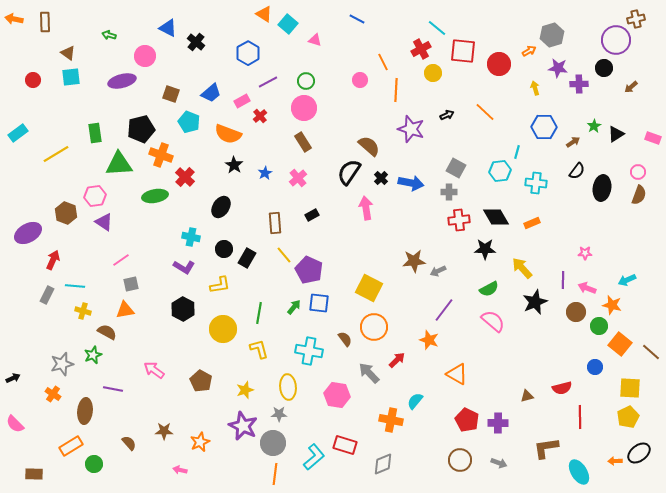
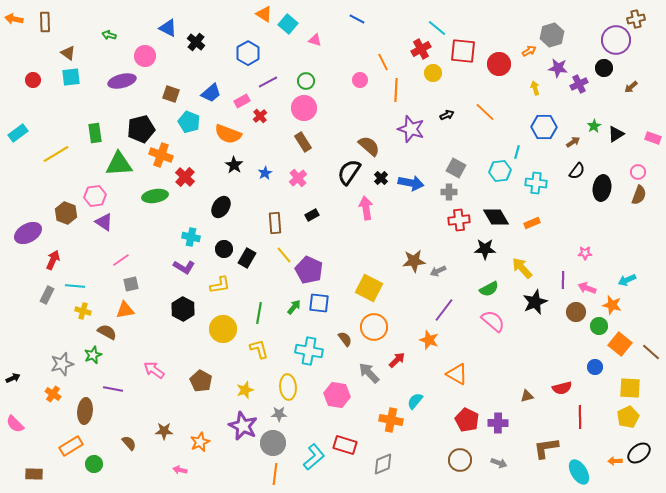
purple cross at (579, 84): rotated 24 degrees counterclockwise
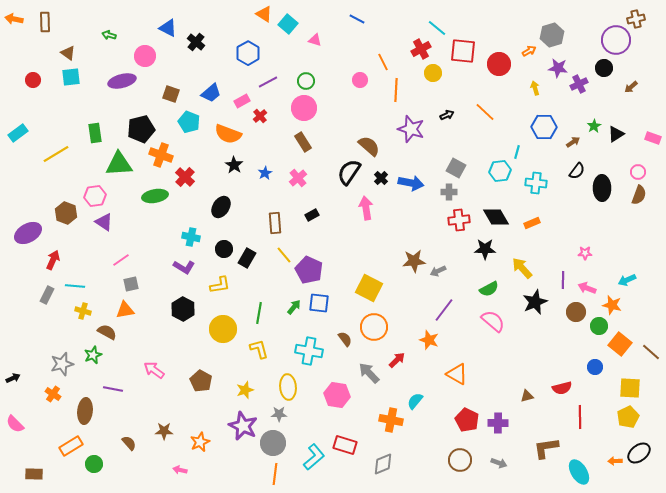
black ellipse at (602, 188): rotated 10 degrees counterclockwise
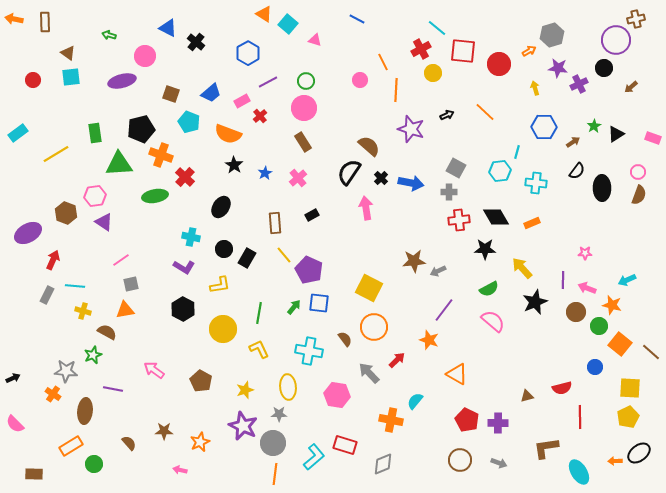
yellow L-shape at (259, 349): rotated 10 degrees counterclockwise
gray star at (62, 364): moved 4 px right, 7 px down; rotated 20 degrees clockwise
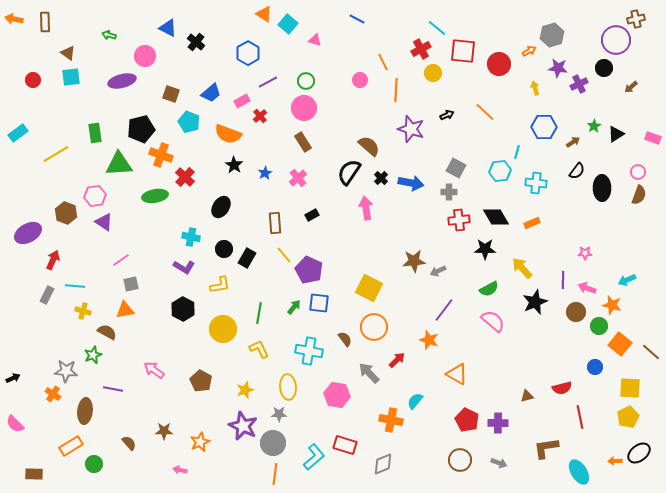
red line at (580, 417): rotated 10 degrees counterclockwise
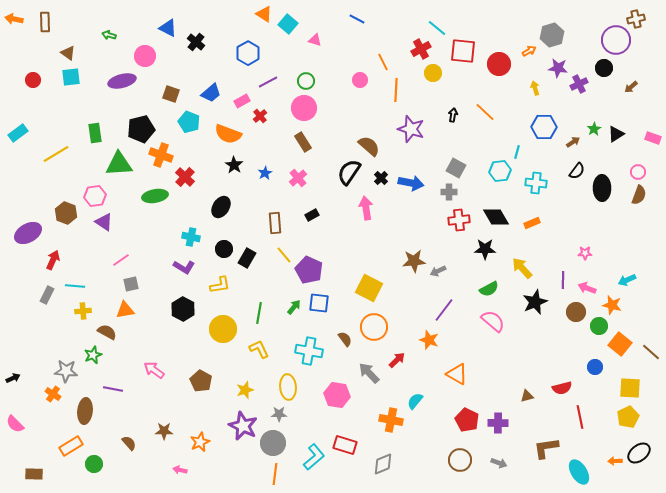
black arrow at (447, 115): moved 6 px right; rotated 56 degrees counterclockwise
green star at (594, 126): moved 3 px down
yellow cross at (83, 311): rotated 21 degrees counterclockwise
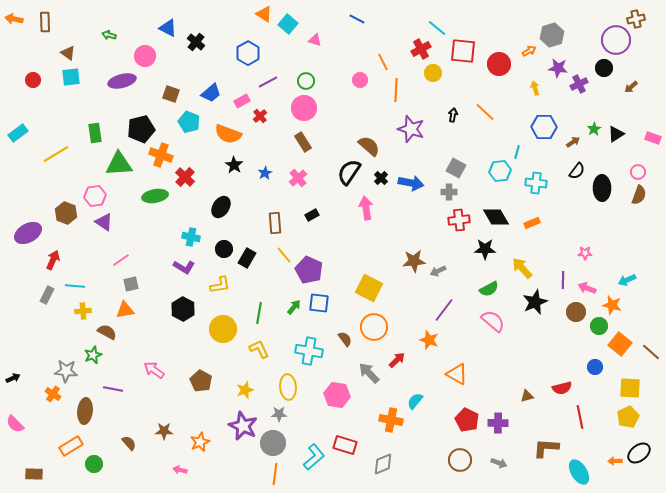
brown L-shape at (546, 448): rotated 12 degrees clockwise
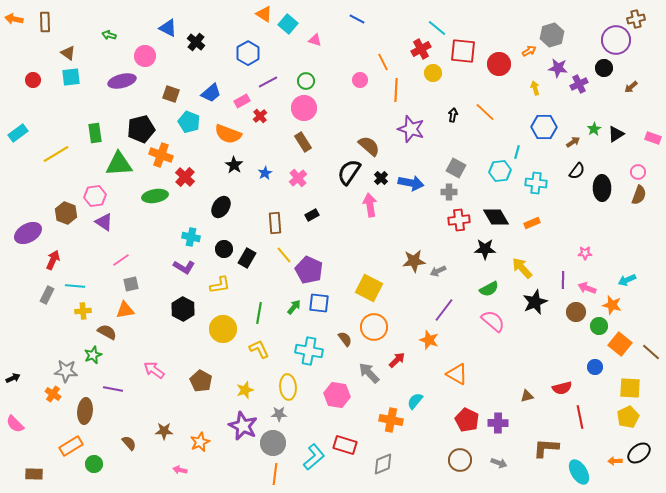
pink arrow at (366, 208): moved 4 px right, 3 px up
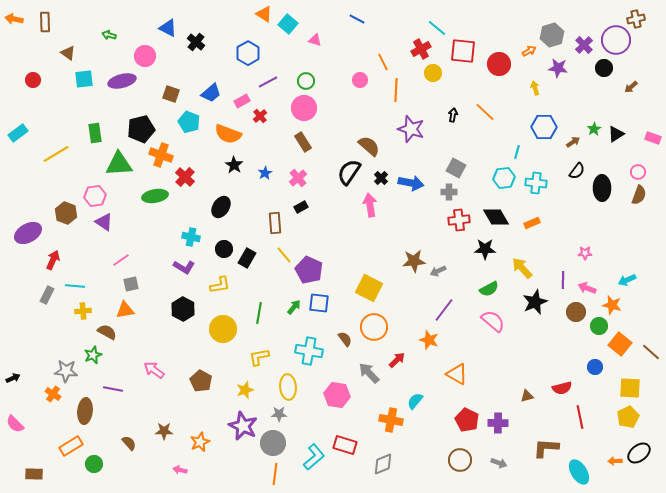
cyan square at (71, 77): moved 13 px right, 2 px down
purple cross at (579, 84): moved 5 px right, 39 px up; rotated 18 degrees counterclockwise
cyan hexagon at (500, 171): moved 4 px right, 7 px down
black rectangle at (312, 215): moved 11 px left, 8 px up
yellow L-shape at (259, 349): moved 8 px down; rotated 75 degrees counterclockwise
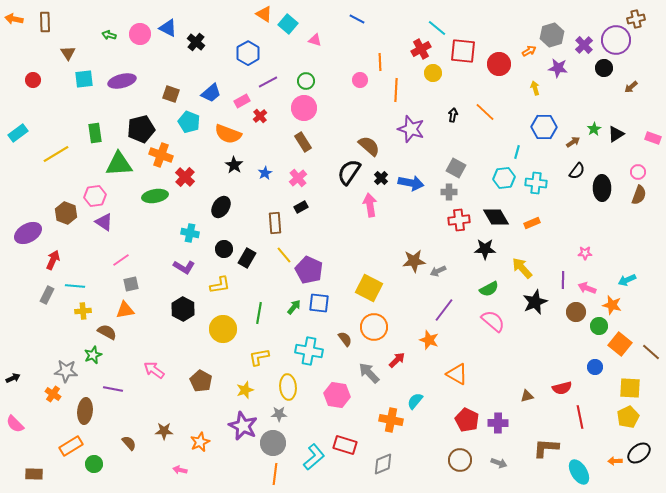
brown triangle at (68, 53): rotated 21 degrees clockwise
pink circle at (145, 56): moved 5 px left, 22 px up
orange line at (383, 62): moved 3 px left; rotated 24 degrees clockwise
cyan cross at (191, 237): moved 1 px left, 4 px up
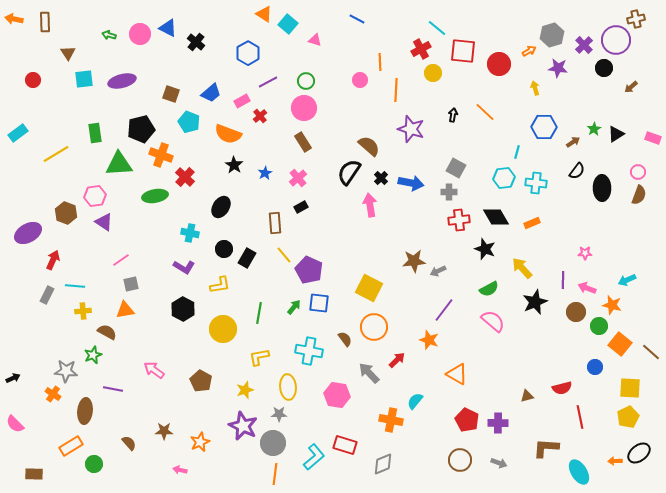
black star at (485, 249): rotated 20 degrees clockwise
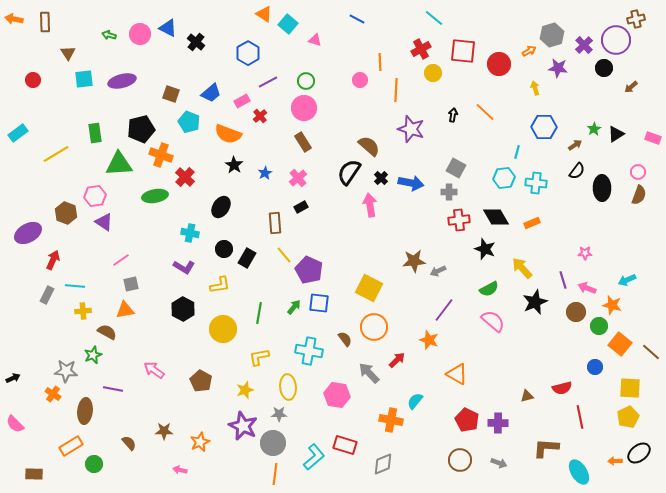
cyan line at (437, 28): moved 3 px left, 10 px up
brown arrow at (573, 142): moved 2 px right, 3 px down
purple line at (563, 280): rotated 18 degrees counterclockwise
